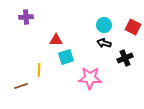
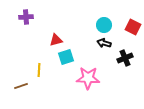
red triangle: rotated 16 degrees counterclockwise
pink star: moved 2 px left
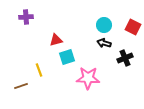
cyan square: moved 1 px right
yellow line: rotated 24 degrees counterclockwise
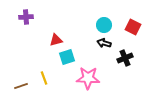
yellow line: moved 5 px right, 8 px down
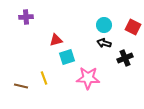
brown line: rotated 32 degrees clockwise
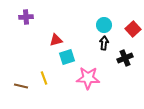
red square: moved 2 px down; rotated 21 degrees clockwise
black arrow: rotated 80 degrees clockwise
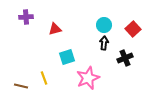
red triangle: moved 1 px left, 11 px up
pink star: rotated 25 degrees counterclockwise
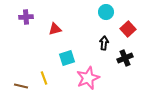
cyan circle: moved 2 px right, 13 px up
red square: moved 5 px left
cyan square: moved 1 px down
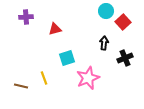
cyan circle: moved 1 px up
red square: moved 5 px left, 7 px up
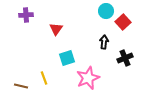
purple cross: moved 2 px up
red triangle: moved 1 px right; rotated 40 degrees counterclockwise
black arrow: moved 1 px up
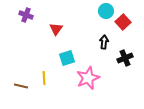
purple cross: rotated 24 degrees clockwise
yellow line: rotated 16 degrees clockwise
